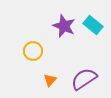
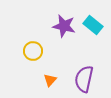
purple star: rotated 10 degrees counterclockwise
purple semicircle: rotated 44 degrees counterclockwise
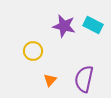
cyan rectangle: rotated 12 degrees counterclockwise
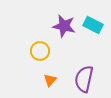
yellow circle: moved 7 px right
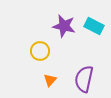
cyan rectangle: moved 1 px right, 1 px down
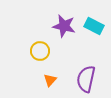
purple semicircle: moved 2 px right
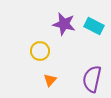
purple star: moved 2 px up
purple semicircle: moved 6 px right
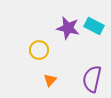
purple star: moved 4 px right, 4 px down
yellow circle: moved 1 px left, 1 px up
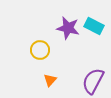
yellow circle: moved 1 px right
purple semicircle: moved 1 px right, 2 px down; rotated 16 degrees clockwise
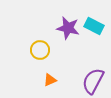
orange triangle: rotated 24 degrees clockwise
